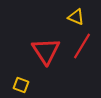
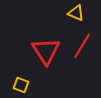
yellow triangle: moved 4 px up
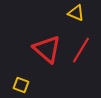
red line: moved 1 px left, 4 px down
red triangle: moved 1 px right, 2 px up; rotated 16 degrees counterclockwise
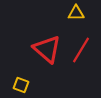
yellow triangle: rotated 24 degrees counterclockwise
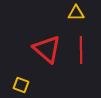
red line: rotated 32 degrees counterclockwise
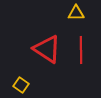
red triangle: rotated 8 degrees counterclockwise
yellow square: rotated 14 degrees clockwise
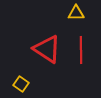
yellow square: moved 1 px up
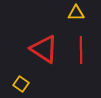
red triangle: moved 3 px left
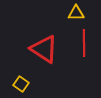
red line: moved 3 px right, 7 px up
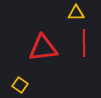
red triangle: moved 1 px left, 1 px up; rotated 40 degrees counterclockwise
yellow square: moved 1 px left, 1 px down
